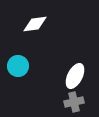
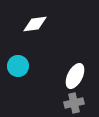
gray cross: moved 1 px down
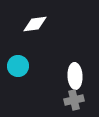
white ellipse: rotated 30 degrees counterclockwise
gray cross: moved 3 px up
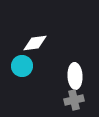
white diamond: moved 19 px down
cyan circle: moved 4 px right
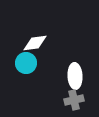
cyan circle: moved 4 px right, 3 px up
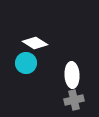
white diamond: rotated 40 degrees clockwise
white ellipse: moved 3 px left, 1 px up
